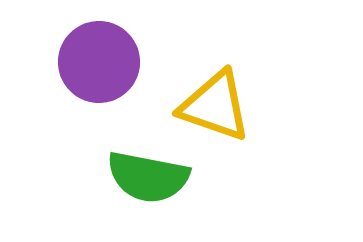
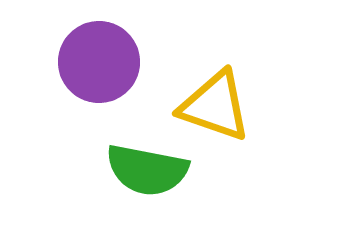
green semicircle: moved 1 px left, 7 px up
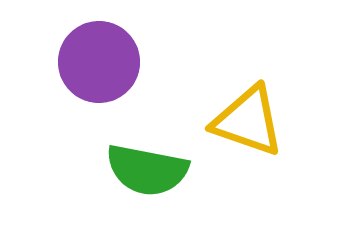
yellow triangle: moved 33 px right, 15 px down
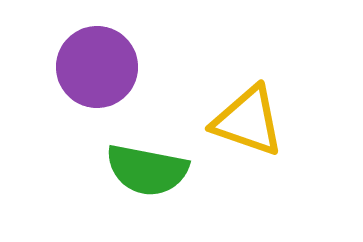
purple circle: moved 2 px left, 5 px down
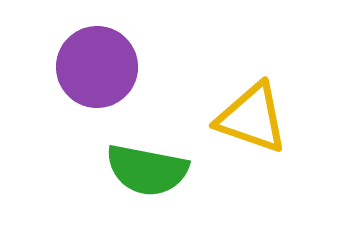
yellow triangle: moved 4 px right, 3 px up
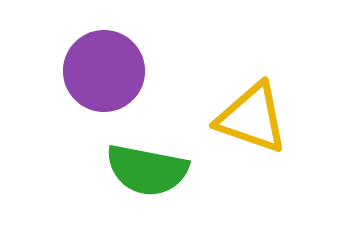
purple circle: moved 7 px right, 4 px down
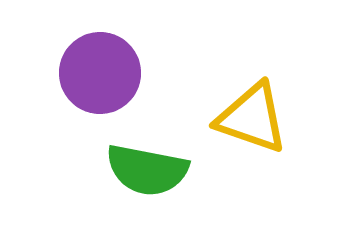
purple circle: moved 4 px left, 2 px down
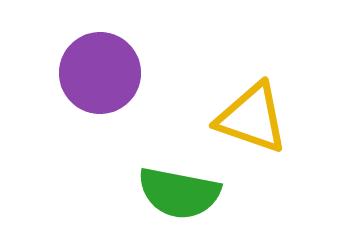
green semicircle: moved 32 px right, 23 px down
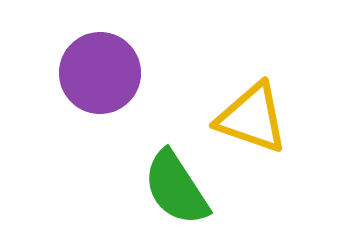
green semicircle: moved 3 px left, 5 px up; rotated 46 degrees clockwise
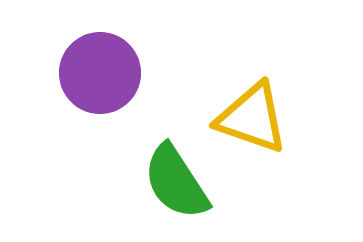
green semicircle: moved 6 px up
